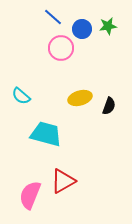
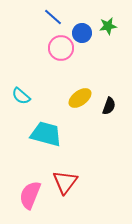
blue circle: moved 4 px down
yellow ellipse: rotated 20 degrees counterclockwise
red triangle: moved 2 px right, 1 px down; rotated 24 degrees counterclockwise
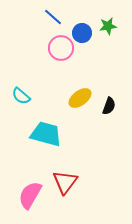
pink semicircle: rotated 8 degrees clockwise
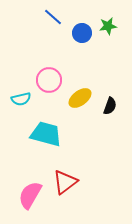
pink circle: moved 12 px left, 32 px down
cyan semicircle: moved 3 px down; rotated 54 degrees counterclockwise
black semicircle: moved 1 px right
red triangle: rotated 16 degrees clockwise
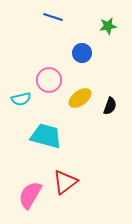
blue line: rotated 24 degrees counterclockwise
blue circle: moved 20 px down
cyan trapezoid: moved 2 px down
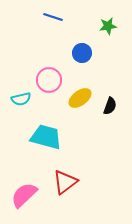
cyan trapezoid: moved 1 px down
pink semicircle: moved 6 px left; rotated 16 degrees clockwise
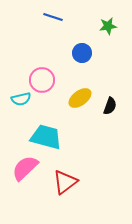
pink circle: moved 7 px left
pink semicircle: moved 1 px right, 27 px up
